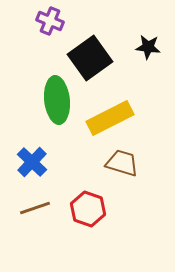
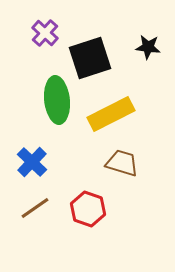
purple cross: moved 5 px left, 12 px down; rotated 20 degrees clockwise
black square: rotated 18 degrees clockwise
yellow rectangle: moved 1 px right, 4 px up
brown line: rotated 16 degrees counterclockwise
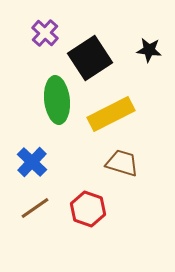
black star: moved 1 px right, 3 px down
black square: rotated 15 degrees counterclockwise
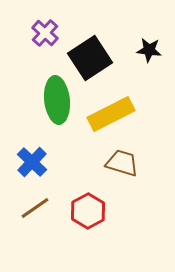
red hexagon: moved 2 px down; rotated 12 degrees clockwise
